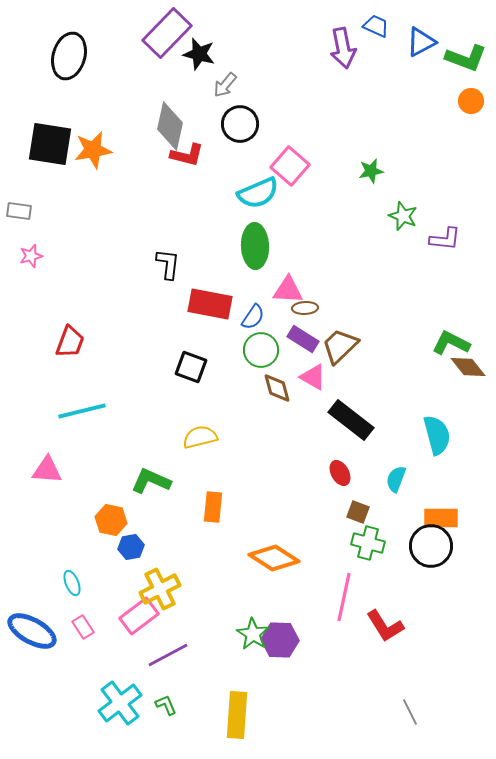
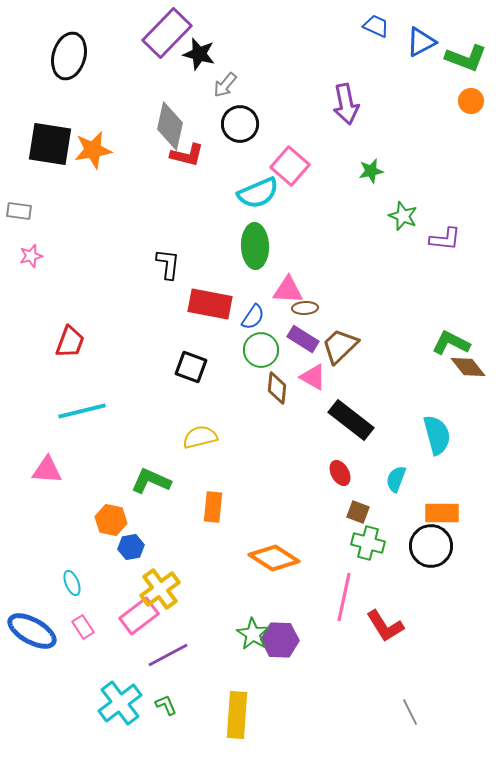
purple arrow at (343, 48): moved 3 px right, 56 px down
brown diamond at (277, 388): rotated 20 degrees clockwise
orange rectangle at (441, 518): moved 1 px right, 5 px up
yellow cross at (160, 589): rotated 9 degrees counterclockwise
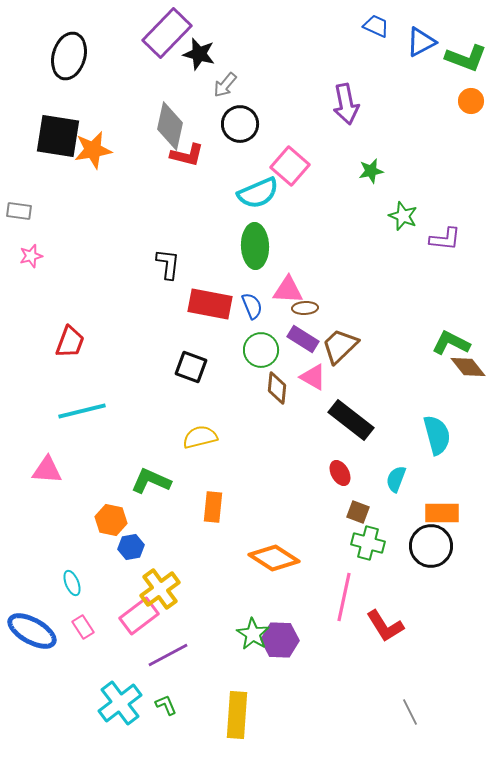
black square at (50, 144): moved 8 px right, 8 px up
blue semicircle at (253, 317): moved 1 px left, 11 px up; rotated 56 degrees counterclockwise
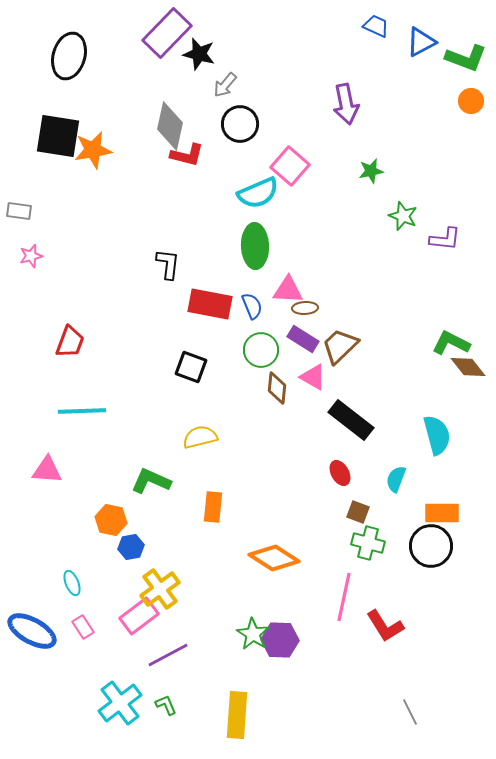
cyan line at (82, 411): rotated 12 degrees clockwise
